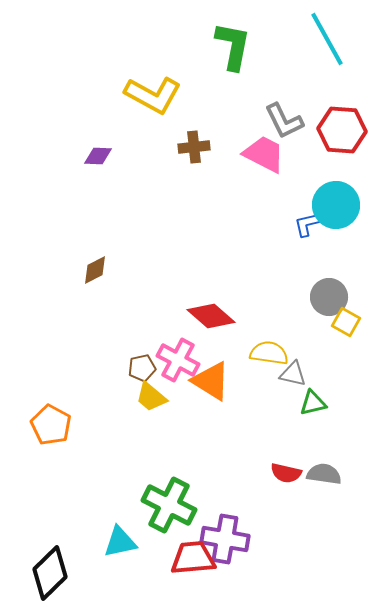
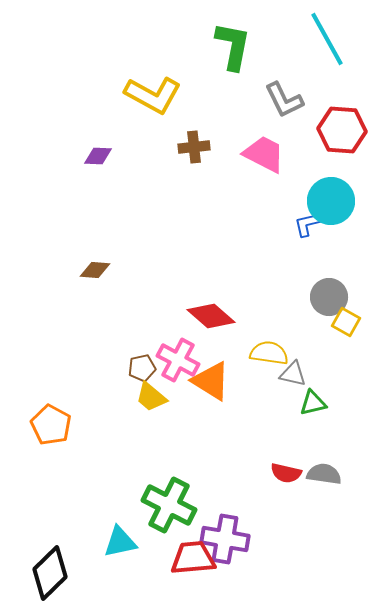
gray L-shape: moved 21 px up
cyan circle: moved 5 px left, 4 px up
brown diamond: rotated 32 degrees clockwise
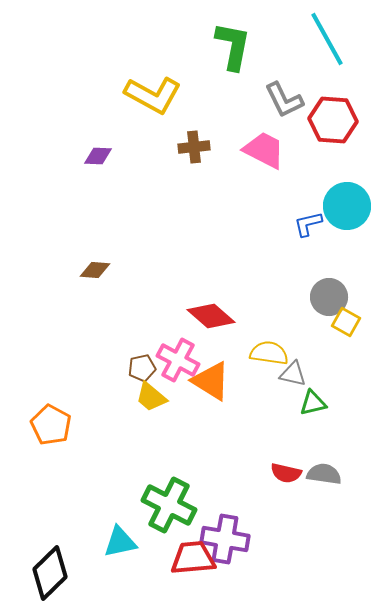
red hexagon: moved 9 px left, 10 px up
pink trapezoid: moved 4 px up
cyan circle: moved 16 px right, 5 px down
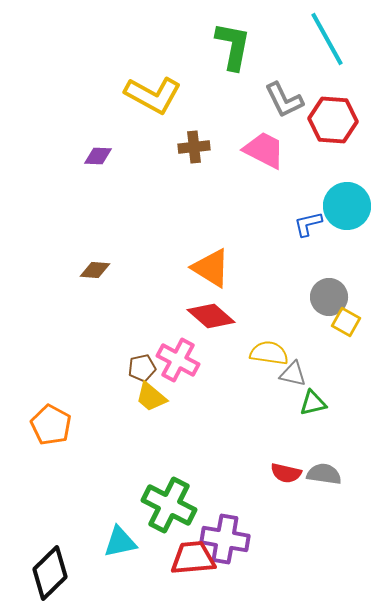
orange triangle: moved 113 px up
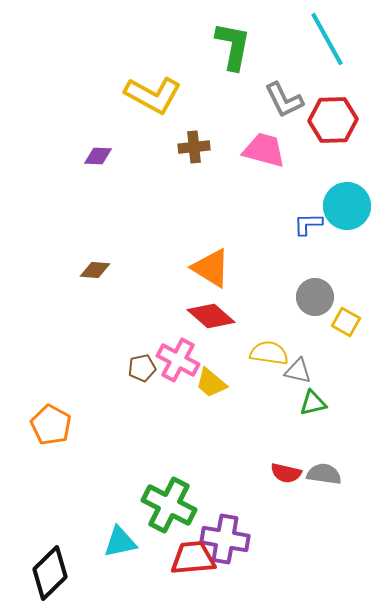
red hexagon: rotated 6 degrees counterclockwise
pink trapezoid: rotated 12 degrees counterclockwise
blue L-shape: rotated 12 degrees clockwise
gray circle: moved 14 px left
gray triangle: moved 5 px right, 3 px up
yellow trapezoid: moved 60 px right, 14 px up
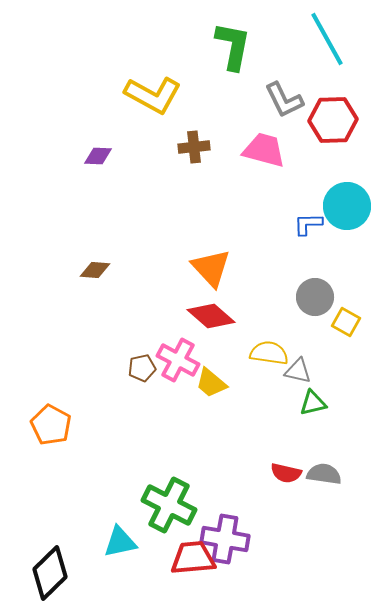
orange triangle: rotated 15 degrees clockwise
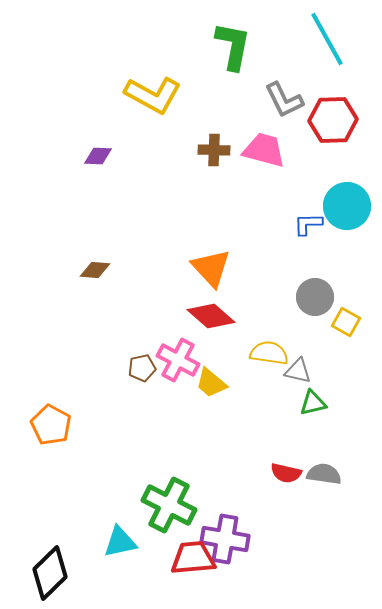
brown cross: moved 20 px right, 3 px down; rotated 8 degrees clockwise
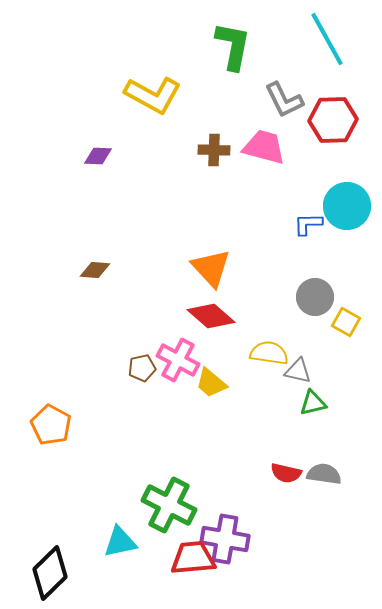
pink trapezoid: moved 3 px up
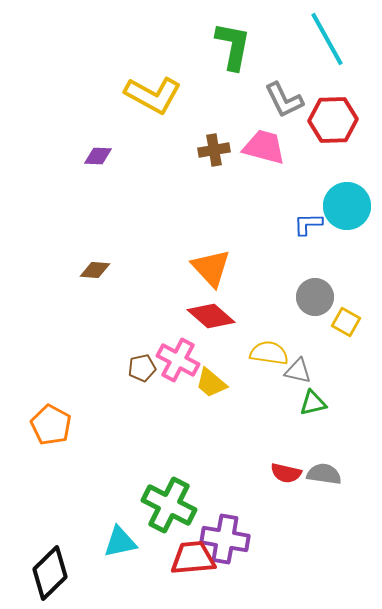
brown cross: rotated 12 degrees counterclockwise
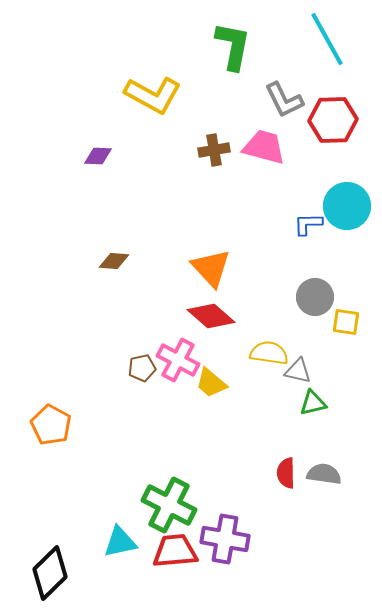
brown diamond: moved 19 px right, 9 px up
yellow square: rotated 20 degrees counterclockwise
red semicircle: rotated 76 degrees clockwise
red trapezoid: moved 18 px left, 7 px up
